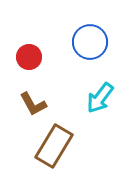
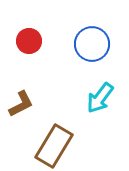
blue circle: moved 2 px right, 2 px down
red circle: moved 16 px up
brown L-shape: moved 12 px left; rotated 88 degrees counterclockwise
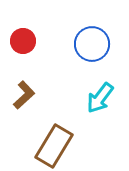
red circle: moved 6 px left
brown L-shape: moved 3 px right, 9 px up; rotated 16 degrees counterclockwise
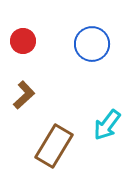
cyan arrow: moved 7 px right, 27 px down
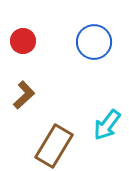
blue circle: moved 2 px right, 2 px up
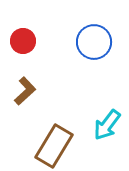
brown L-shape: moved 1 px right, 4 px up
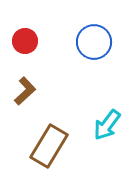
red circle: moved 2 px right
brown rectangle: moved 5 px left
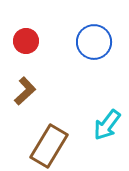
red circle: moved 1 px right
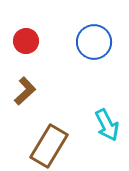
cyan arrow: rotated 64 degrees counterclockwise
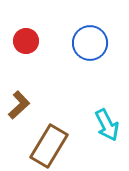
blue circle: moved 4 px left, 1 px down
brown L-shape: moved 6 px left, 14 px down
